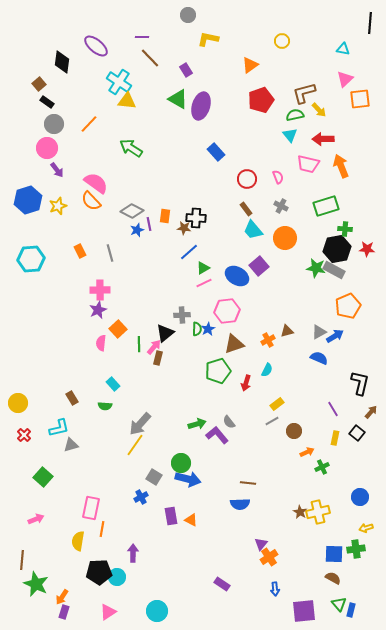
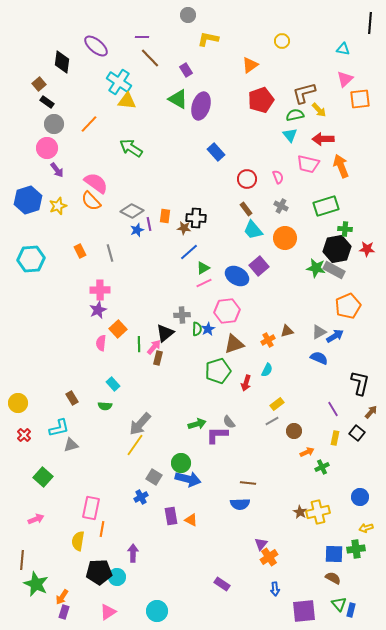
purple L-shape at (217, 435): rotated 50 degrees counterclockwise
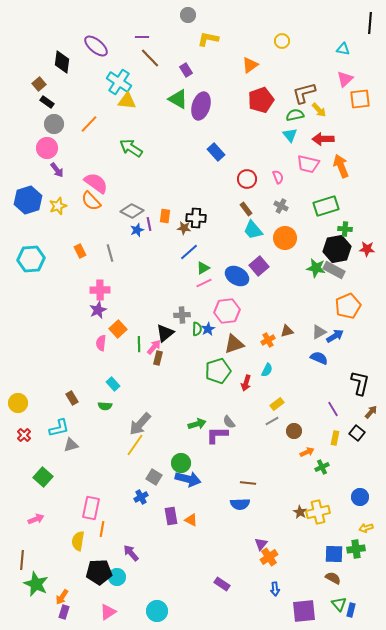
purple arrow at (133, 553): moved 2 px left; rotated 42 degrees counterclockwise
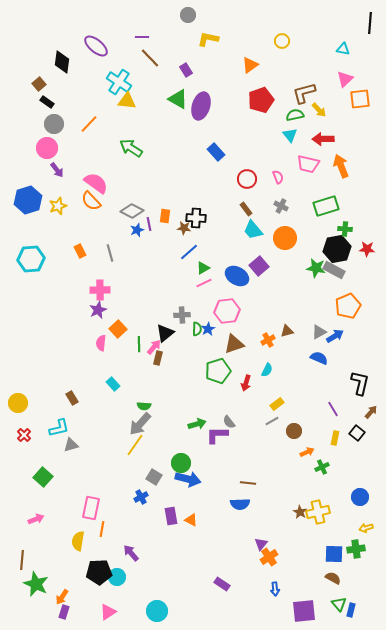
green semicircle at (105, 406): moved 39 px right
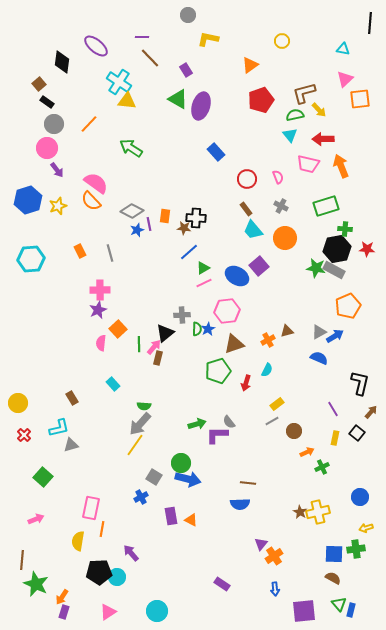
orange cross at (269, 557): moved 5 px right, 1 px up
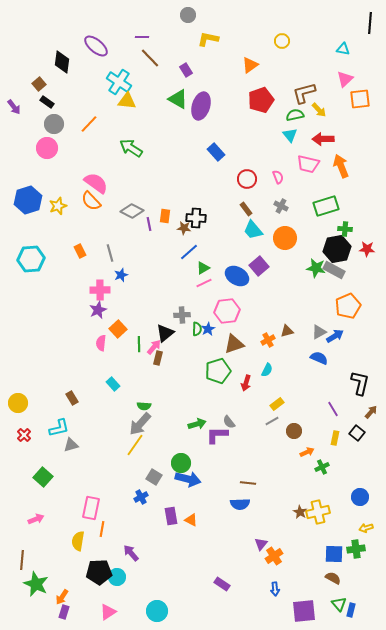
purple arrow at (57, 170): moved 43 px left, 63 px up
blue star at (137, 230): moved 16 px left, 45 px down
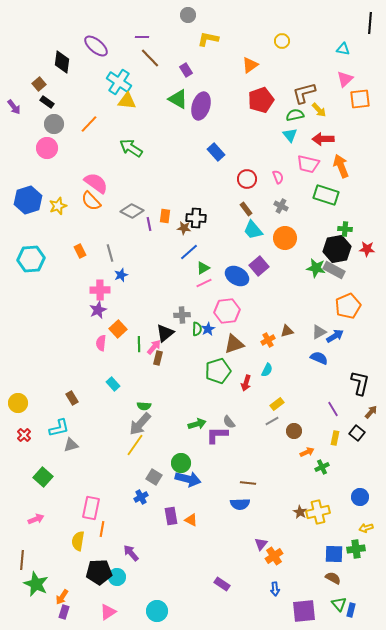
green rectangle at (326, 206): moved 11 px up; rotated 35 degrees clockwise
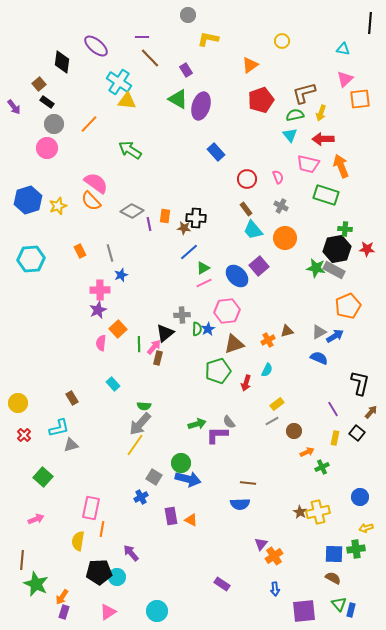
yellow arrow at (319, 110): moved 2 px right, 3 px down; rotated 63 degrees clockwise
green arrow at (131, 148): moved 1 px left, 2 px down
blue ellipse at (237, 276): rotated 15 degrees clockwise
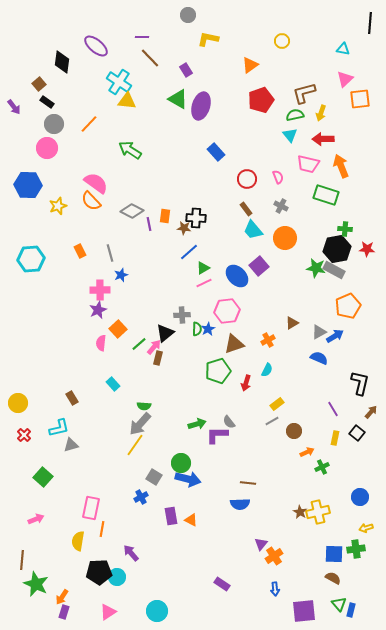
blue hexagon at (28, 200): moved 15 px up; rotated 20 degrees clockwise
brown triangle at (287, 331): moved 5 px right, 8 px up; rotated 16 degrees counterclockwise
green line at (139, 344): rotated 49 degrees clockwise
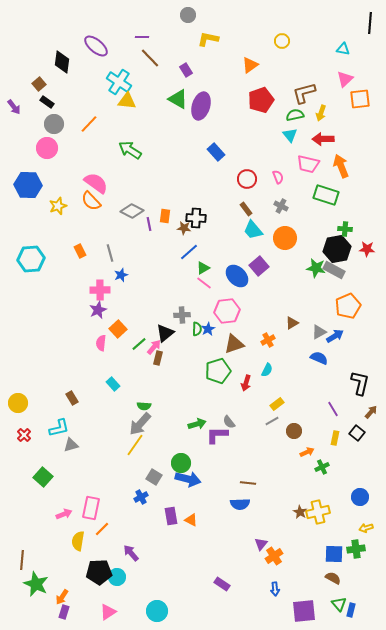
pink line at (204, 283): rotated 63 degrees clockwise
pink arrow at (36, 519): moved 28 px right, 5 px up
orange line at (102, 529): rotated 35 degrees clockwise
